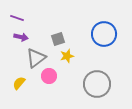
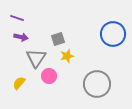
blue circle: moved 9 px right
gray triangle: rotated 20 degrees counterclockwise
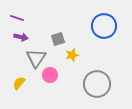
blue circle: moved 9 px left, 8 px up
yellow star: moved 5 px right, 1 px up
pink circle: moved 1 px right, 1 px up
